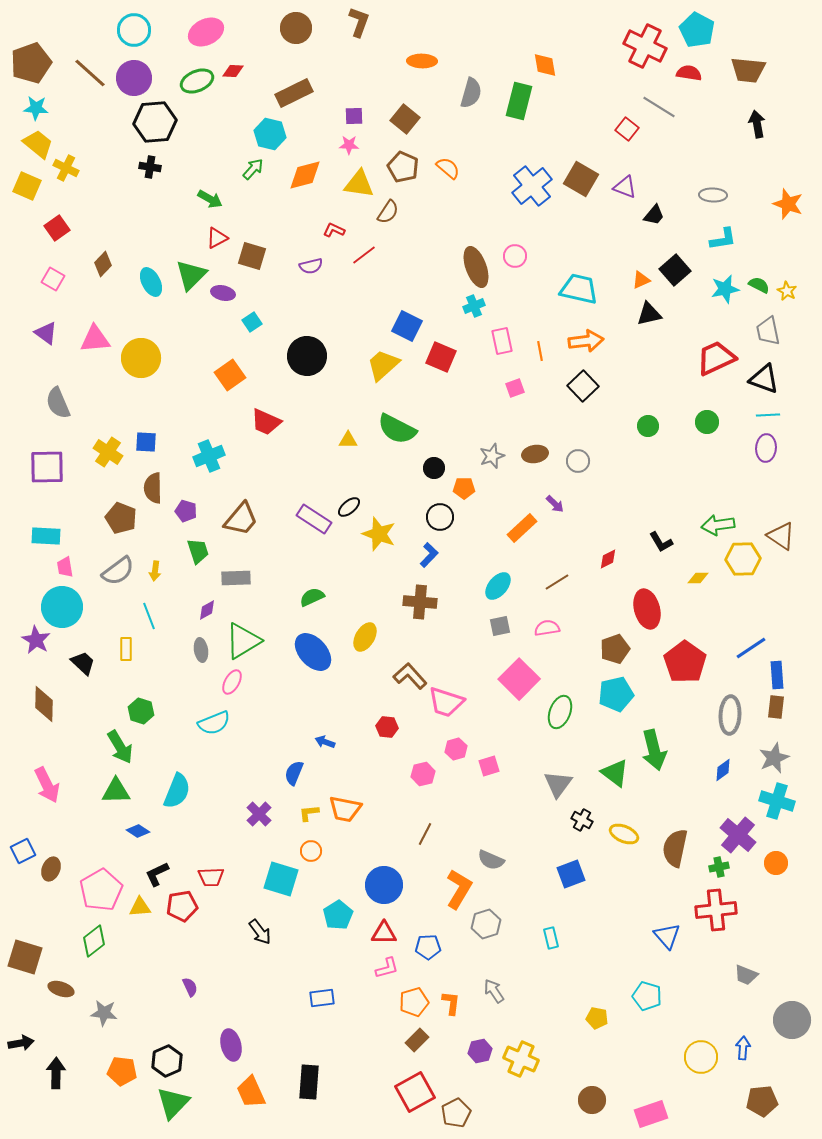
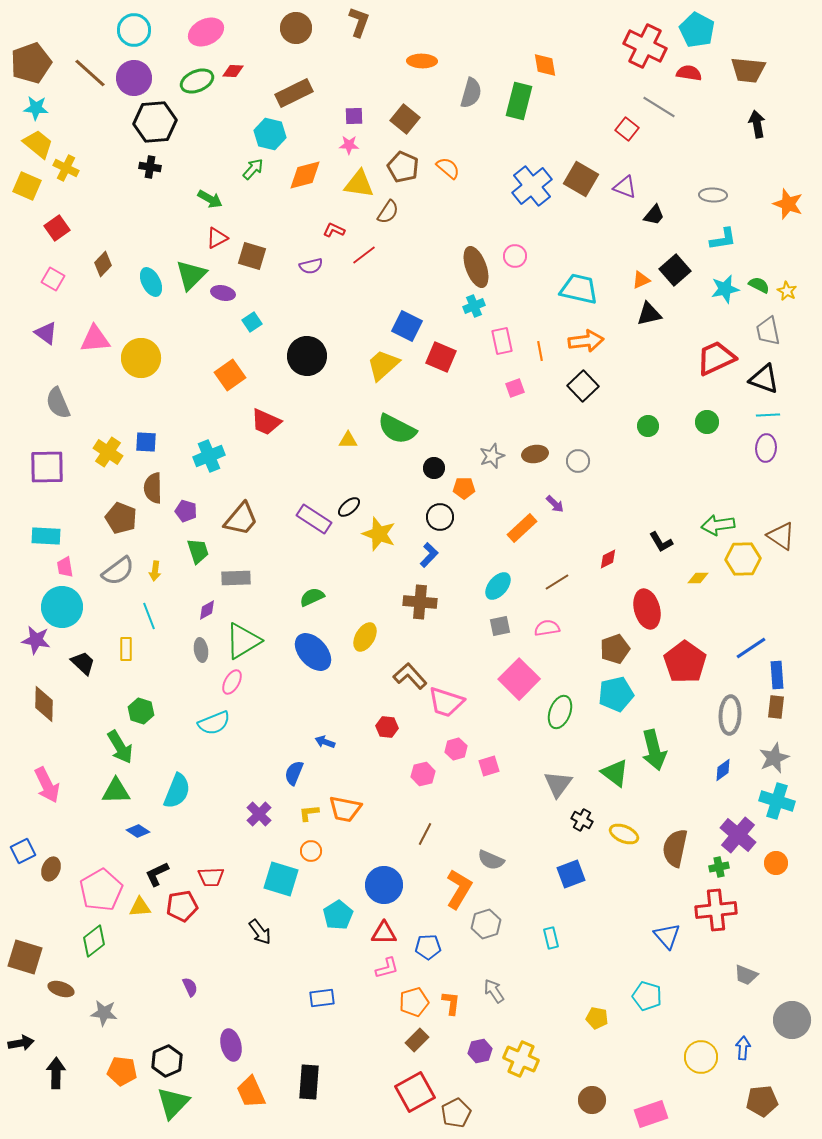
purple star at (36, 640): rotated 20 degrees counterclockwise
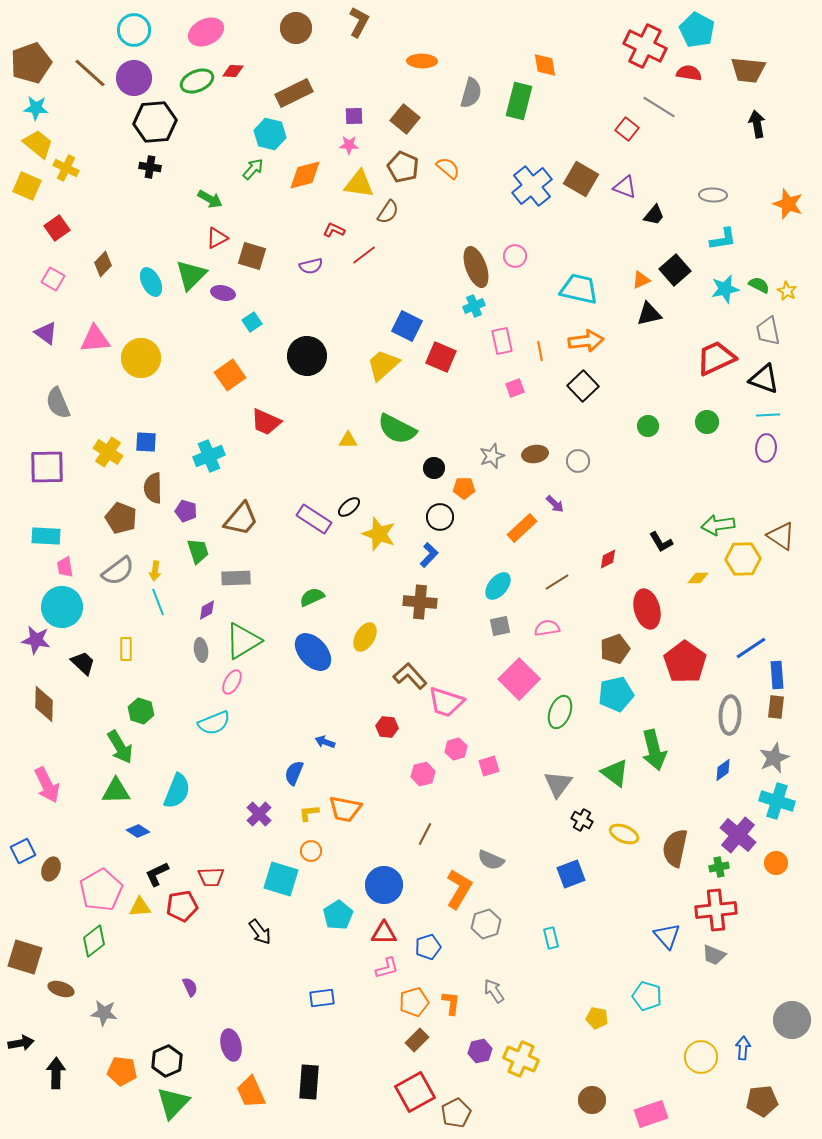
brown L-shape at (359, 22): rotated 8 degrees clockwise
cyan line at (149, 616): moved 9 px right, 14 px up
blue pentagon at (428, 947): rotated 15 degrees counterclockwise
gray trapezoid at (746, 975): moved 32 px left, 20 px up
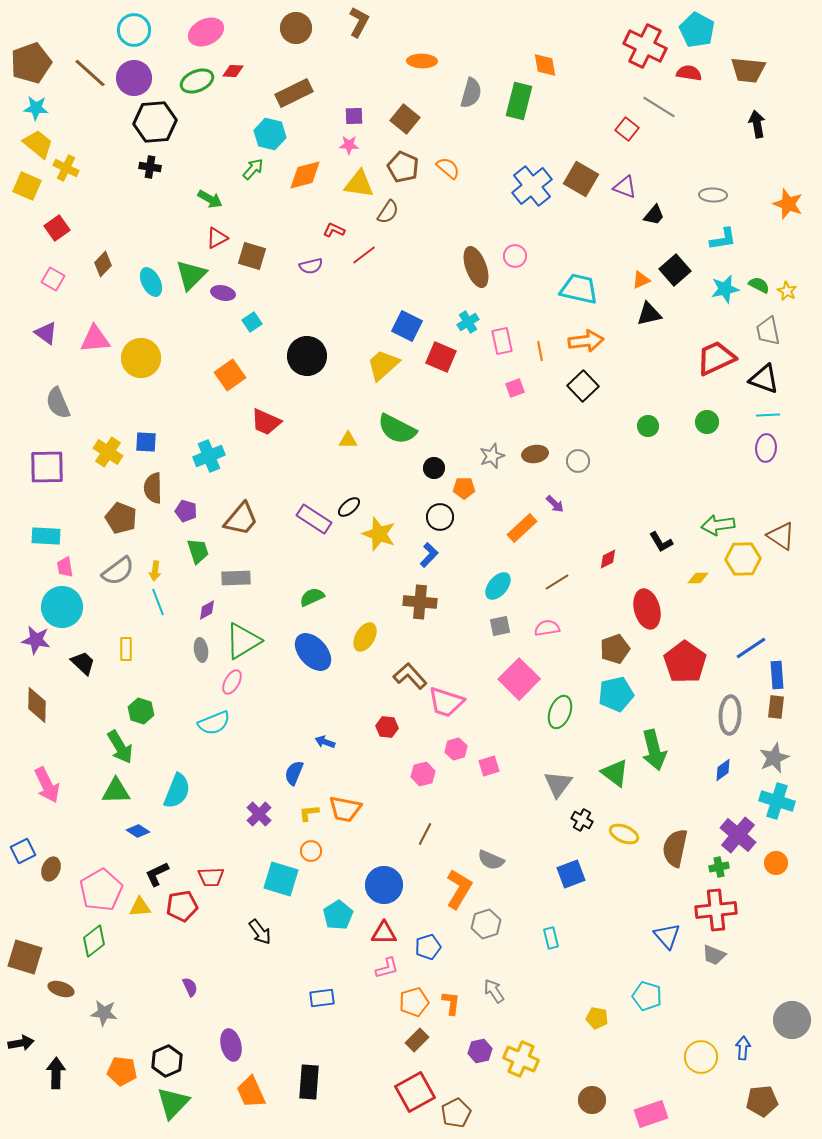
cyan cross at (474, 306): moved 6 px left, 16 px down; rotated 10 degrees counterclockwise
brown diamond at (44, 704): moved 7 px left, 1 px down
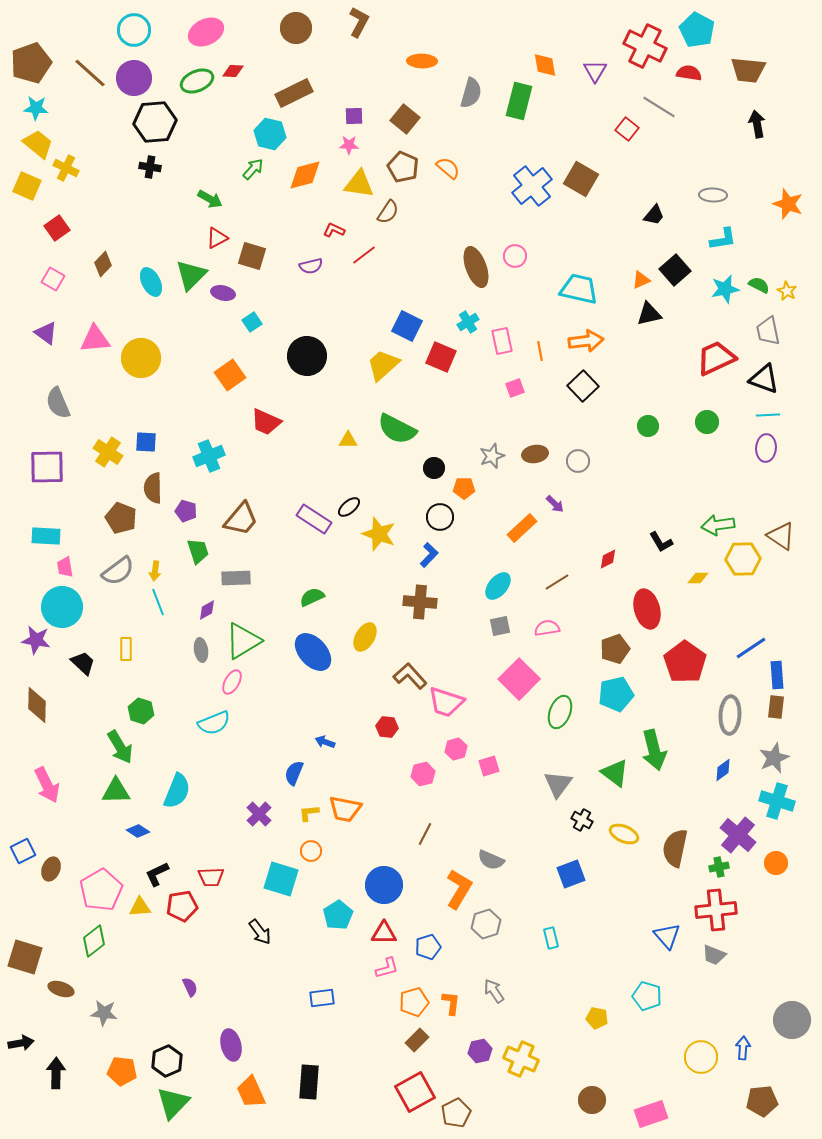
purple triangle at (625, 187): moved 30 px left, 116 px up; rotated 40 degrees clockwise
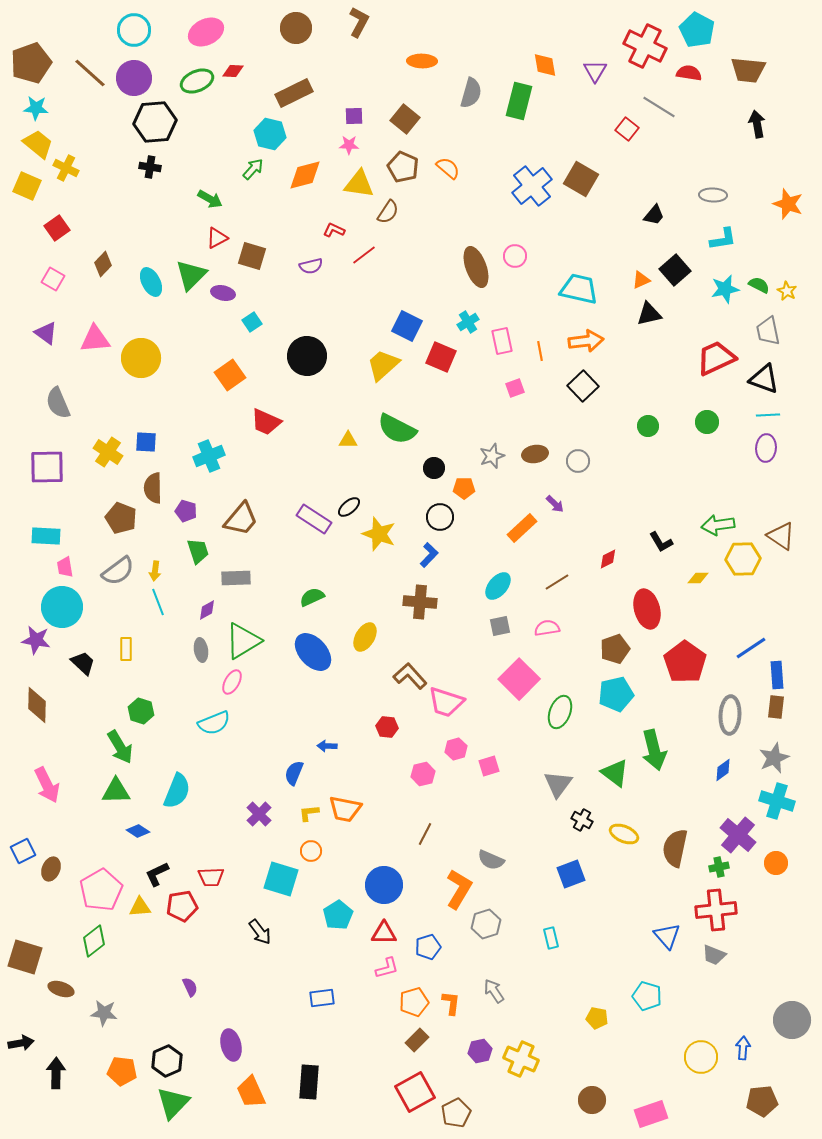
blue arrow at (325, 742): moved 2 px right, 4 px down; rotated 18 degrees counterclockwise
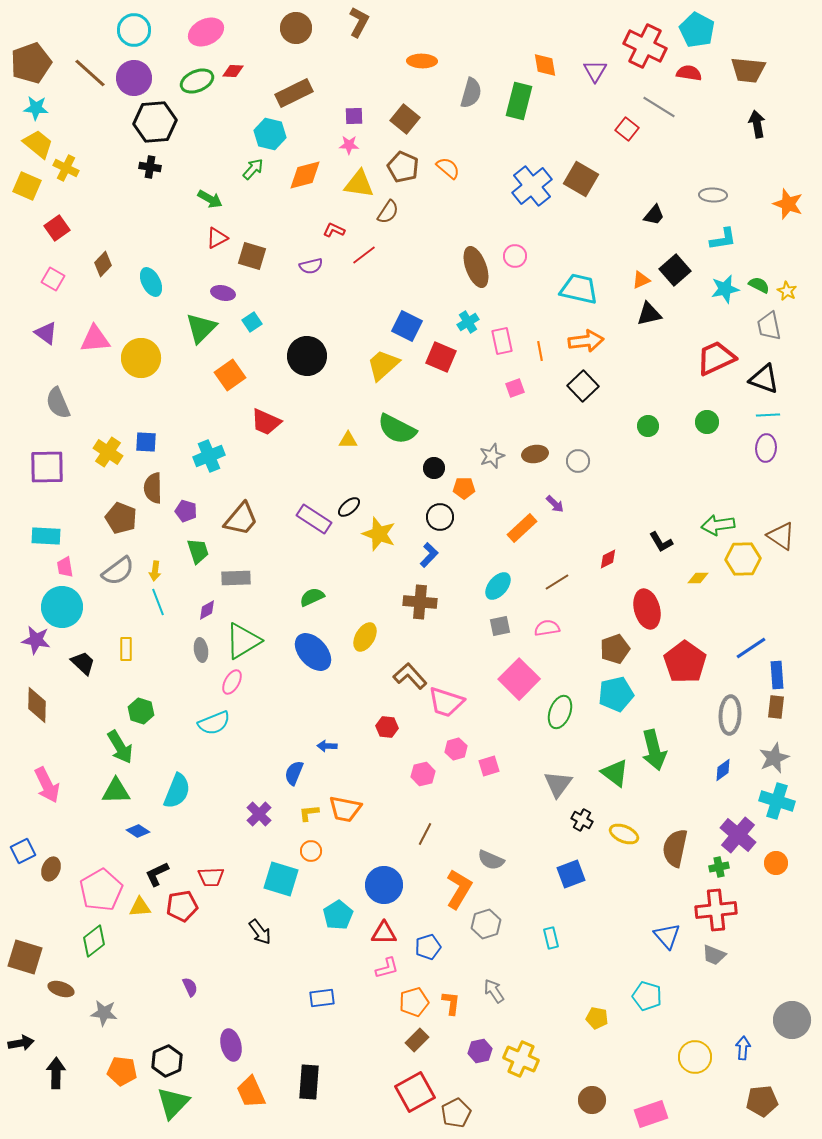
green triangle at (191, 275): moved 10 px right, 53 px down
gray trapezoid at (768, 331): moved 1 px right, 5 px up
yellow circle at (701, 1057): moved 6 px left
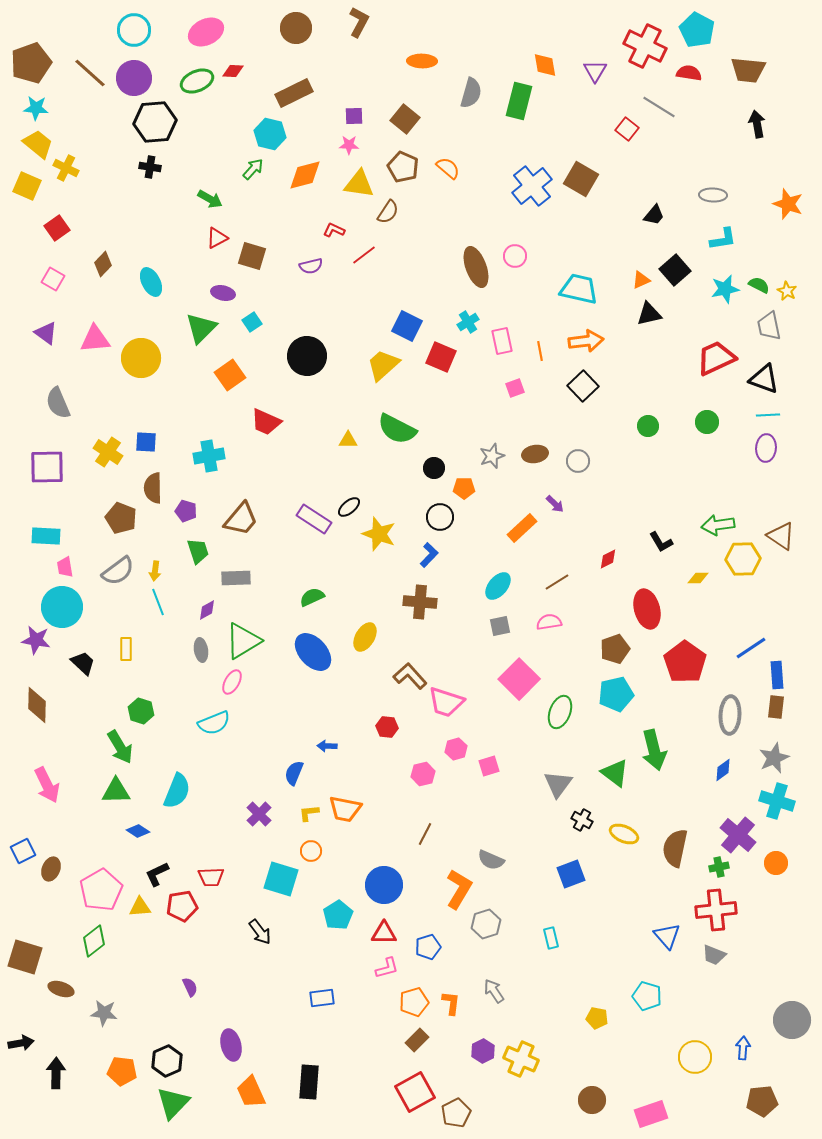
cyan cross at (209, 456): rotated 12 degrees clockwise
pink semicircle at (547, 628): moved 2 px right, 6 px up
purple hexagon at (480, 1051): moved 3 px right; rotated 15 degrees counterclockwise
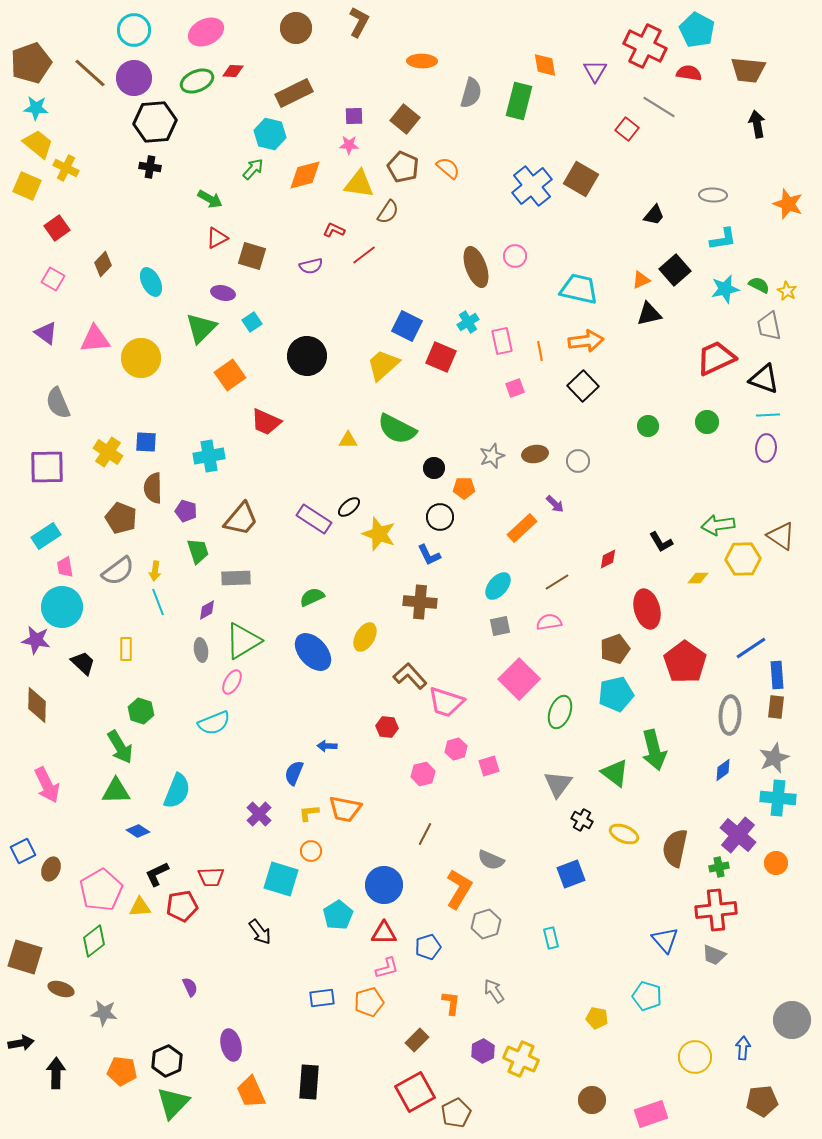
cyan rectangle at (46, 536): rotated 36 degrees counterclockwise
blue L-shape at (429, 555): rotated 110 degrees clockwise
cyan cross at (777, 801): moved 1 px right, 3 px up; rotated 12 degrees counterclockwise
blue triangle at (667, 936): moved 2 px left, 4 px down
orange pentagon at (414, 1002): moved 45 px left
